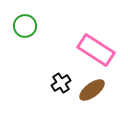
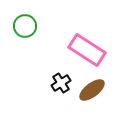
pink rectangle: moved 9 px left
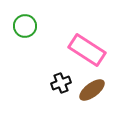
black cross: rotated 12 degrees clockwise
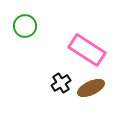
black cross: rotated 12 degrees counterclockwise
brown ellipse: moved 1 px left, 2 px up; rotated 12 degrees clockwise
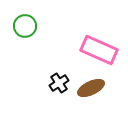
pink rectangle: moved 12 px right; rotated 9 degrees counterclockwise
black cross: moved 2 px left
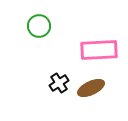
green circle: moved 14 px right
pink rectangle: rotated 27 degrees counterclockwise
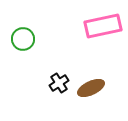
green circle: moved 16 px left, 13 px down
pink rectangle: moved 4 px right, 24 px up; rotated 9 degrees counterclockwise
